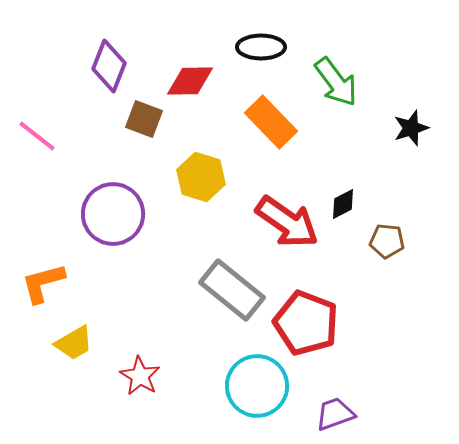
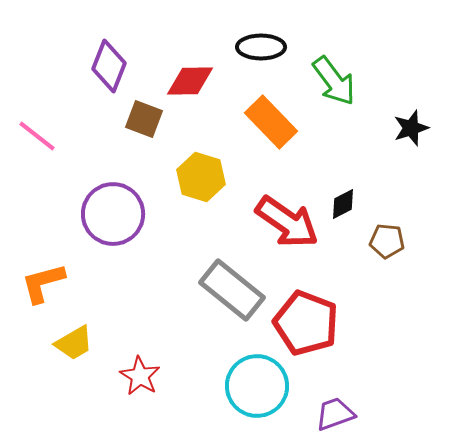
green arrow: moved 2 px left, 1 px up
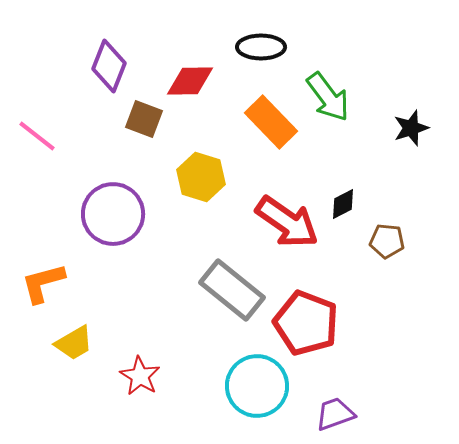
green arrow: moved 6 px left, 16 px down
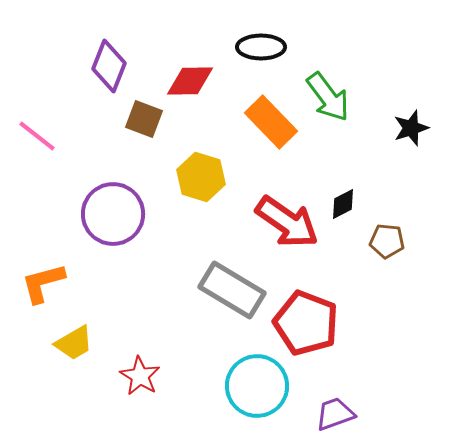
gray rectangle: rotated 8 degrees counterclockwise
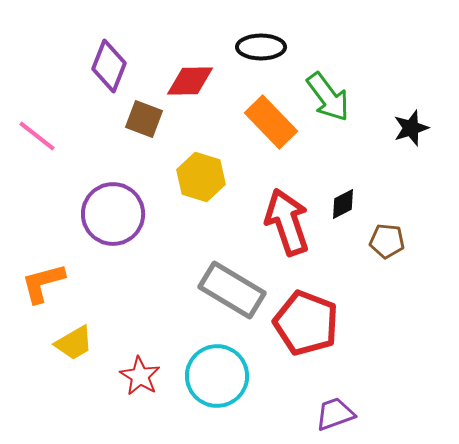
red arrow: rotated 144 degrees counterclockwise
cyan circle: moved 40 px left, 10 px up
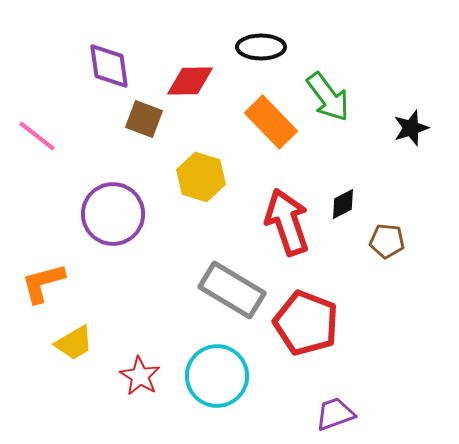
purple diamond: rotated 30 degrees counterclockwise
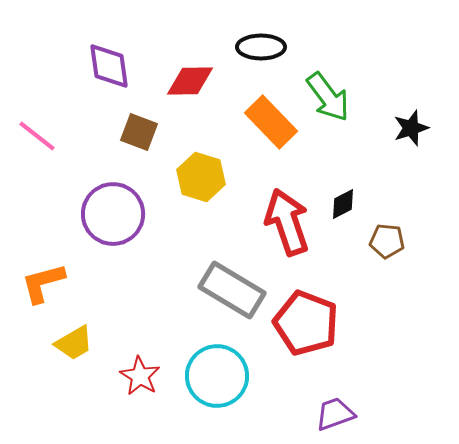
brown square: moved 5 px left, 13 px down
